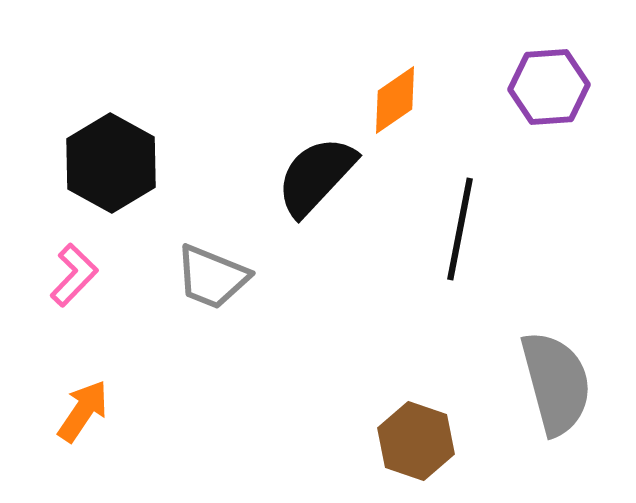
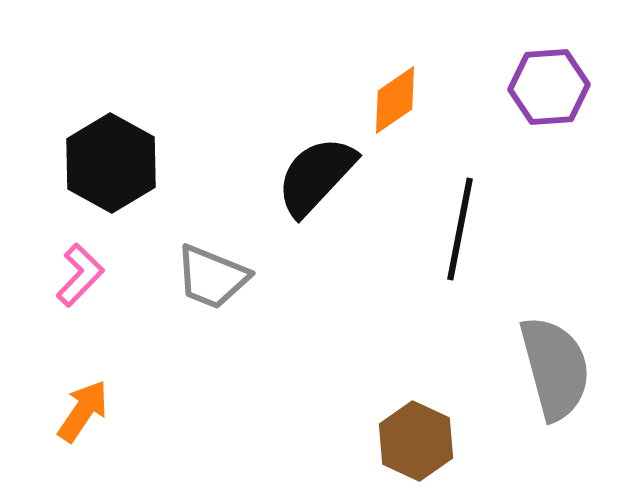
pink L-shape: moved 6 px right
gray semicircle: moved 1 px left, 15 px up
brown hexagon: rotated 6 degrees clockwise
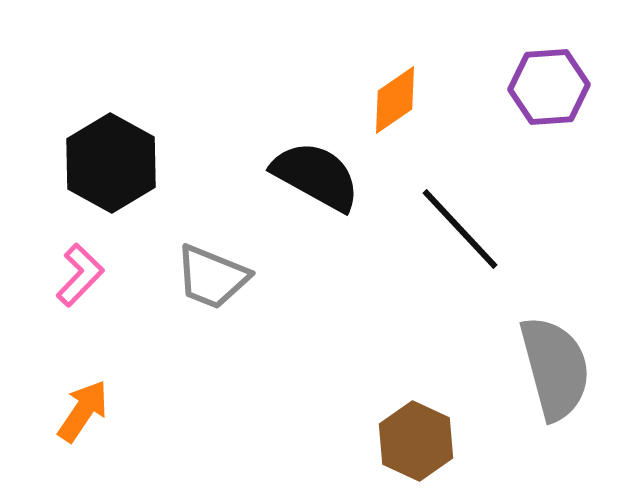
black semicircle: rotated 76 degrees clockwise
black line: rotated 54 degrees counterclockwise
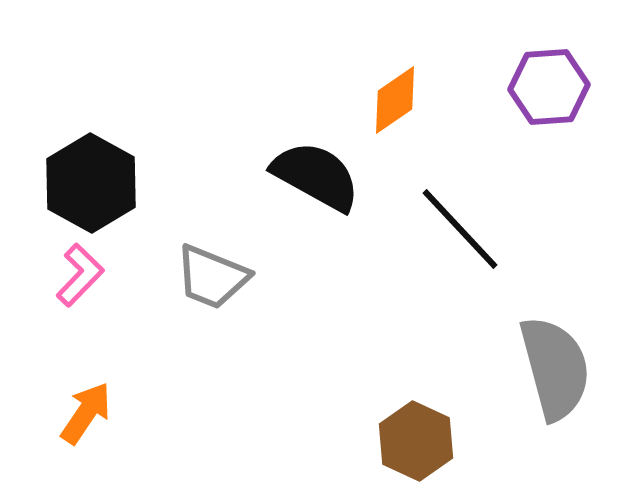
black hexagon: moved 20 px left, 20 px down
orange arrow: moved 3 px right, 2 px down
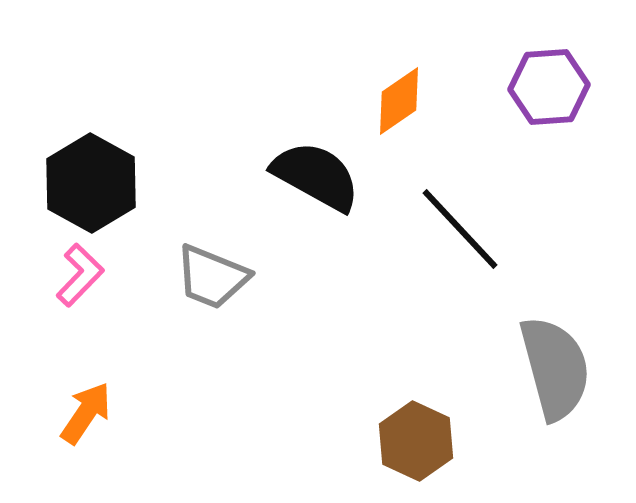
orange diamond: moved 4 px right, 1 px down
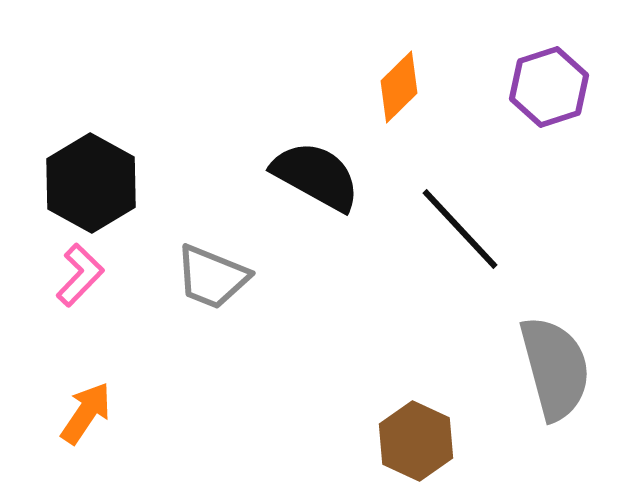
purple hexagon: rotated 14 degrees counterclockwise
orange diamond: moved 14 px up; rotated 10 degrees counterclockwise
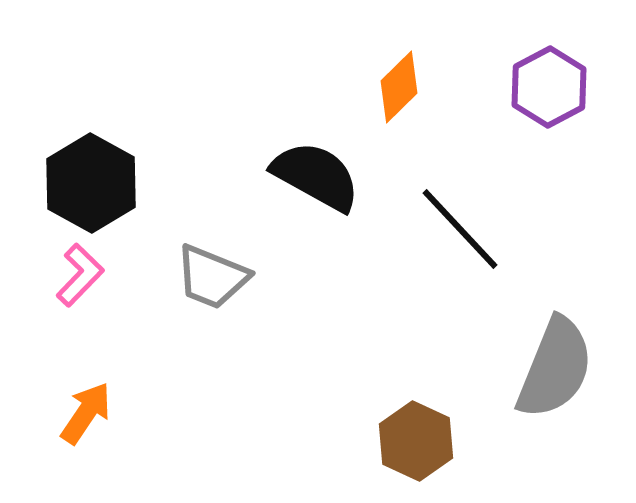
purple hexagon: rotated 10 degrees counterclockwise
gray semicircle: rotated 37 degrees clockwise
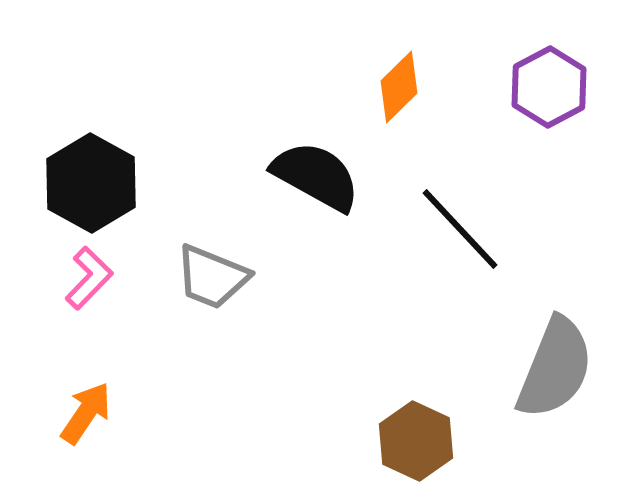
pink L-shape: moved 9 px right, 3 px down
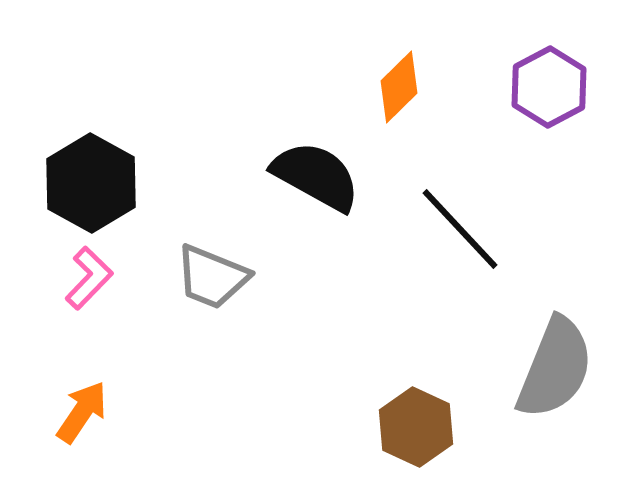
orange arrow: moved 4 px left, 1 px up
brown hexagon: moved 14 px up
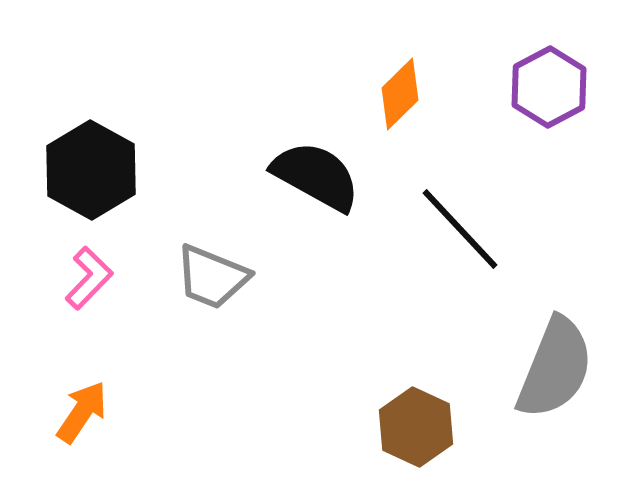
orange diamond: moved 1 px right, 7 px down
black hexagon: moved 13 px up
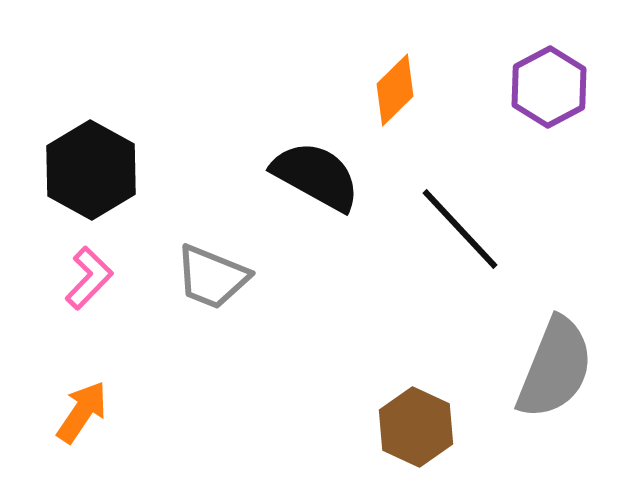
orange diamond: moved 5 px left, 4 px up
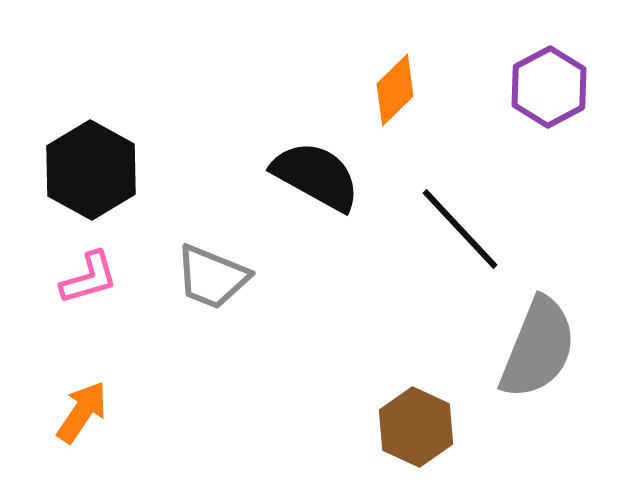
pink L-shape: rotated 30 degrees clockwise
gray semicircle: moved 17 px left, 20 px up
